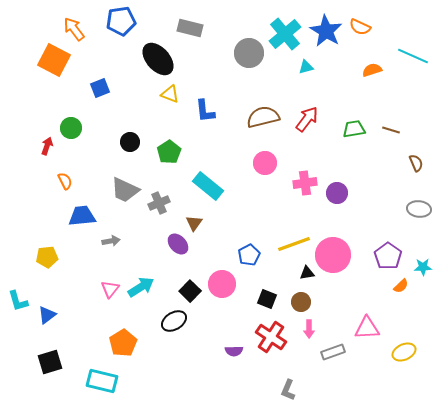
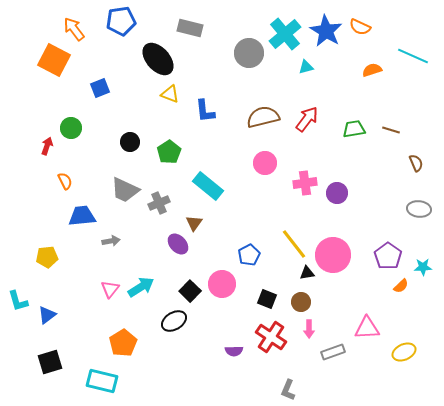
yellow line at (294, 244): rotated 72 degrees clockwise
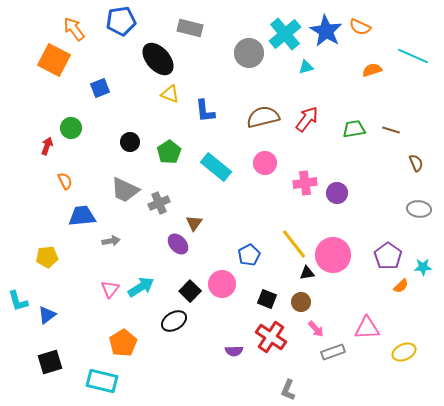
cyan rectangle at (208, 186): moved 8 px right, 19 px up
pink arrow at (309, 329): moved 7 px right; rotated 42 degrees counterclockwise
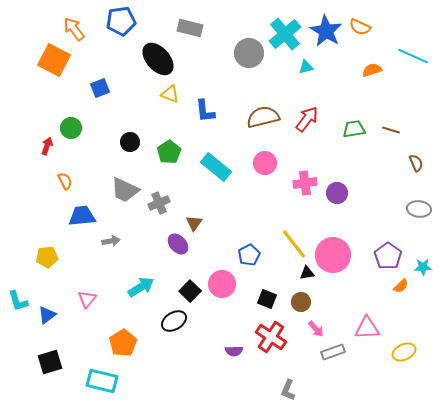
pink triangle at (110, 289): moved 23 px left, 10 px down
